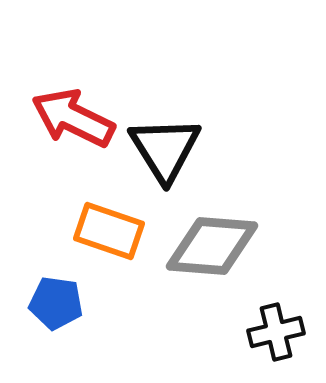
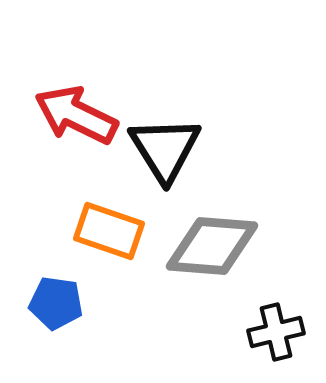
red arrow: moved 3 px right, 3 px up
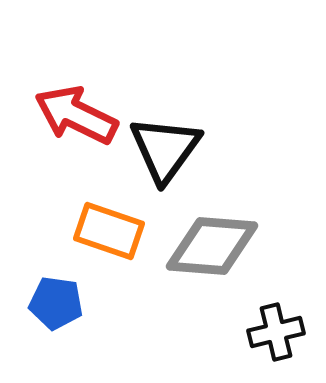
black triangle: rotated 8 degrees clockwise
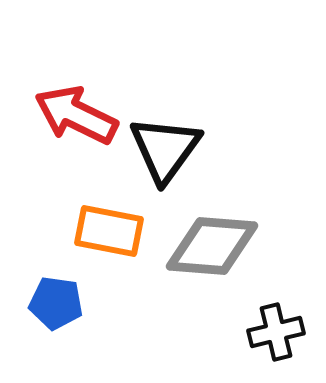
orange rectangle: rotated 8 degrees counterclockwise
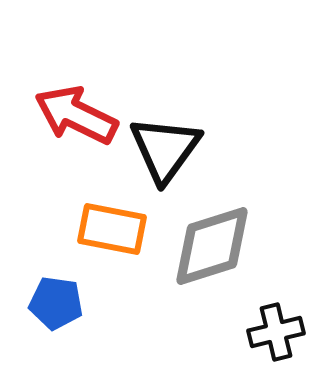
orange rectangle: moved 3 px right, 2 px up
gray diamond: rotated 22 degrees counterclockwise
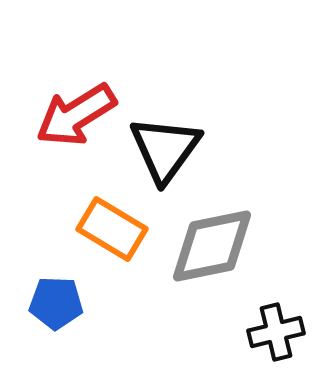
red arrow: rotated 58 degrees counterclockwise
orange rectangle: rotated 20 degrees clockwise
gray diamond: rotated 6 degrees clockwise
blue pentagon: rotated 6 degrees counterclockwise
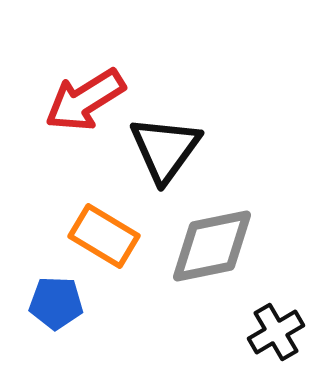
red arrow: moved 9 px right, 15 px up
orange rectangle: moved 8 px left, 7 px down
black cross: rotated 16 degrees counterclockwise
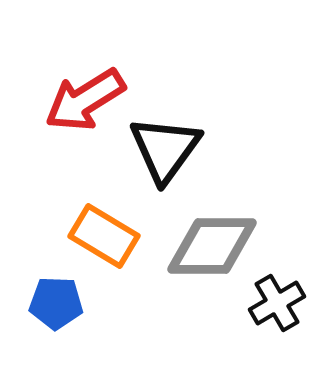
gray diamond: rotated 12 degrees clockwise
black cross: moved 1 px right, 29 px up
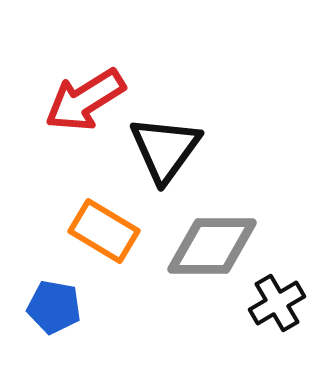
orange rectangle: moved 5 px up
blue pentagon: moved 2 px left, 4 px down; rotated 8 degrees clockwise
